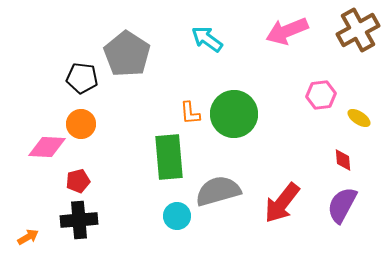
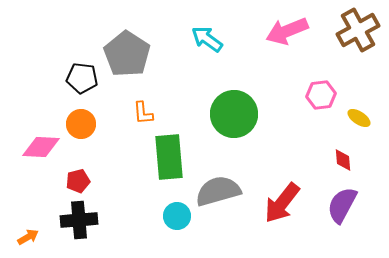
orange L-shape: moved 47 px left
pink diamond: moved 6 px left
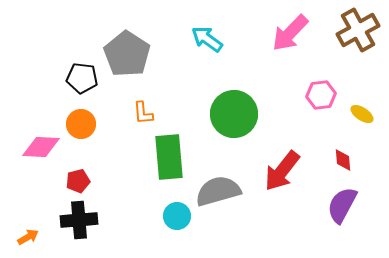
pink arrow: moved 3 px right, 2 px down; rotated 24 degrees counterclockwise
yellow ellipse: moved 3 px right, 4 px up
red arrow: moved 32 px up
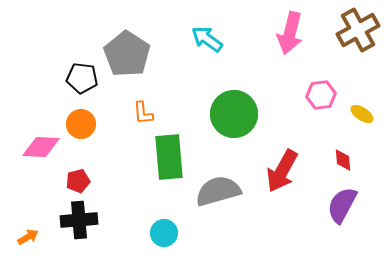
pink arrow: rotated 30 degrees counterclockwise
red arrow: rotated 9 degrees counterclockwise
cyan circle: moved 13 px left, 17 px down
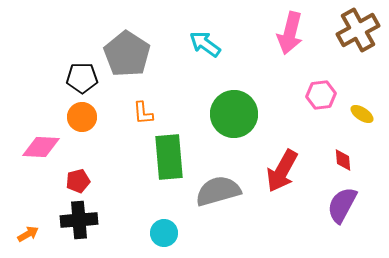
cyan arrow: moved 2 px left, 5 px down
black pentagon: rotated 8 degrees counterclockwise
orange circle: moved 1 px right, 7 px up
orange arrow: moved 3 px up
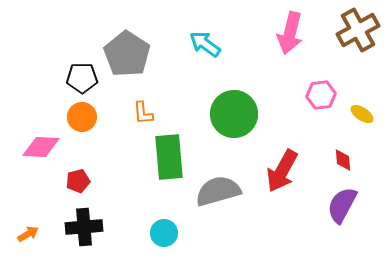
black cross: moved 5 px right, 7 px down
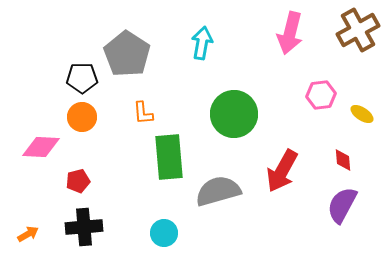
cyan arrow: moved 3 px left, 1 px up; rotated 64 degrees clockwise
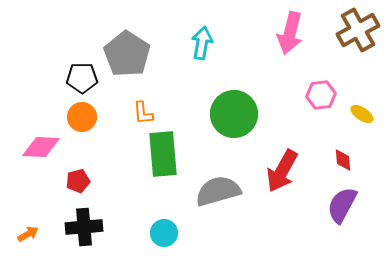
green rectangle: moved 6 px left, 3 px up
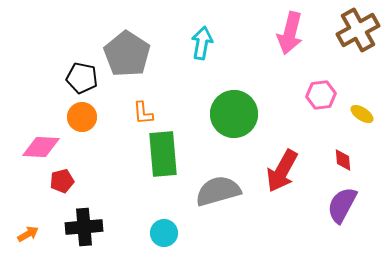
black pentagon: rotated 12 degrees clockwise
red pentagon: moved 16 px left
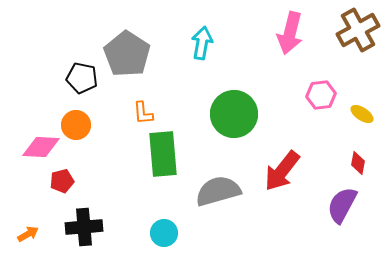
orange circle: moved 6 px left, 8 px down
red diamond: moved 15 px right, 3 px down; rotated 15 degrees clockwise
red arrow: rotated 9 degrees clockwise
